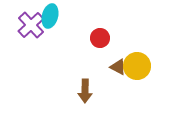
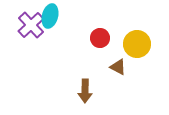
yellow circle: moved 22 px up
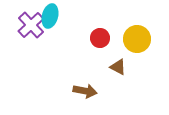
yellow circle: moved 5 px up
brown arrow: rotated 80 degrees counterclockwise
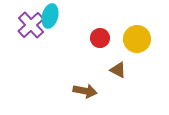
brown triangle: moved 3 px down
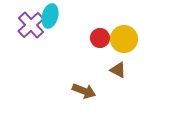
yellow circle: moved 13 px left
brown arrow: moved 1 px left; rotated 10 degrees clockwise
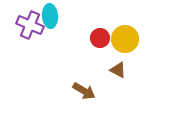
cyan ellipse: rotated 20 degrees counterclockwise
purple cross: moved 1 px left; rotated 24 degrees counterclockwise
yellow circle: moved 1 px right
brown arrow: rotated 10 degrees clockwise
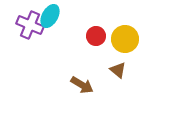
cyan ellipse: rotated 35 degrees clockwise
red circle: moved 4 px left, 2 px up
brown triangle: rotated 12 degrees clockwise
brown arrow: moved 2 px left, 6 px up
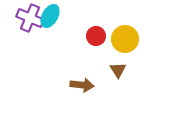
purple cross: moved 7 px up
brown triangle: rotated 18 degrees clockwise
brown arrow: rotated 25 degrees counterclockwise
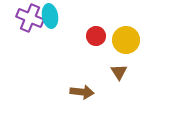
cyan ellipse: rotated 40 degrees counterclockwise
yellow circle: moved 1 px right, 1 px down
brown triangle: moved 1 px right, 2 px down
brown arrow: moved 7 px down
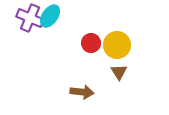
cyan ellipse: rotated 45 degrees clockwise
red circle: moved 5 px left, 7 px down
yellow circle: moved 9 px left, 5 px down
